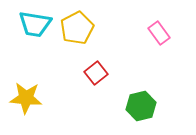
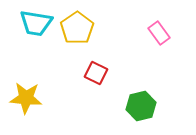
cyan trapezoid: moved 1 px right, 1 px up
yellow pentagon: rotated 8 degrees counterclockwise
red square: rotated 25 degrees counterclockwise
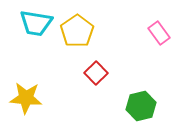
yellow pentagon: moved 3 px down
red square: rotated 20 degrees clockwise
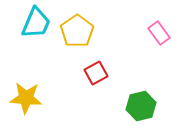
cyan trapezoid: rotated 76 degrees counterclockwise
red square: rotated 15 degrees clockwise
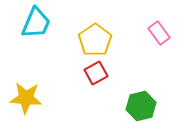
yellow pentagon: moved 18 px right, 9 px down
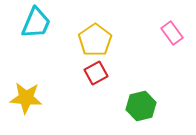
pink rectangle: moved 13 px right
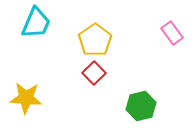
red square: moved 2 px left; rotated 15 degrees counterclockwise
